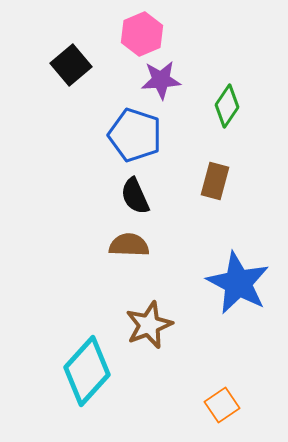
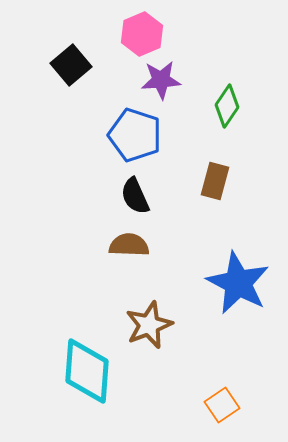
cyan diamond: rotated 38 degrees counterclockwise
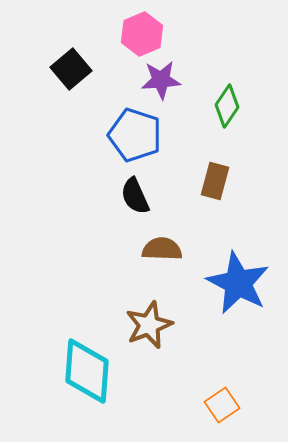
black square: moved 4 px down
brown semicircle: moved 33 px right, 4 px down
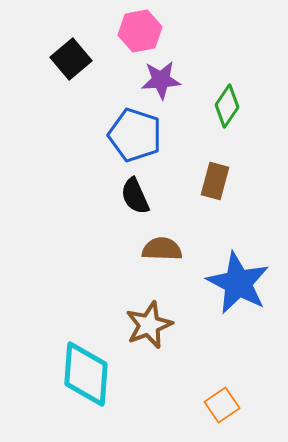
pink hexagon: moved 2 px left, 3 px up; rotated 12 degrees clockwise
black square: moved 10 px up
cyan diamond: moved 1 px left, 3 px down
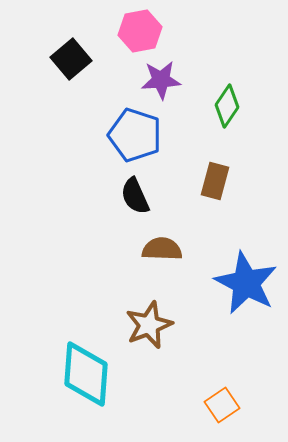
blue star: moved 8 px right
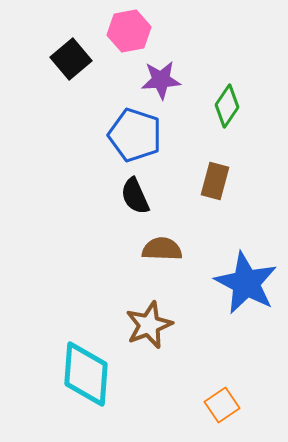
pink hexagon: moved 11 px left
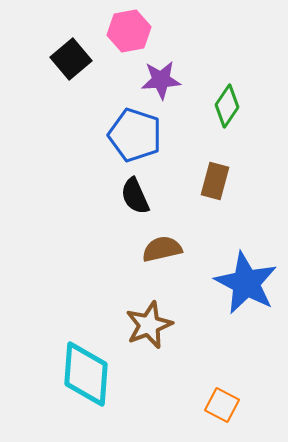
brown semicircle: rotated 15 degrees counterclockwise
orange square: rotated 28 degrees counterclockwise
